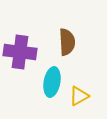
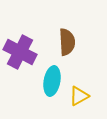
purple cross: rotated 20 degrees clockwise
cyan ellipse: moved 1 px up
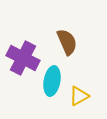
brown semicircle: rotated 20 degrees counterclockwise
purple cross: moved 3 px right, 6 px down
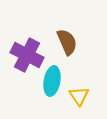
purple cross: moved 4 px right, 3 px up
yellow triangle: rotated 35 degrees counterclockwise
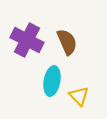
purple cross: moved 15 px up
yellow triangle: rotated 10 degrees counterclockwise
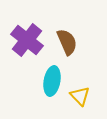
purple cross: rotated 12 degrees clockwise
yellow triangle: moved 1 px right
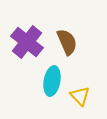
purple cross: moved 2 px down
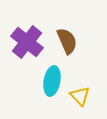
brown semicircle: moved 1 px up
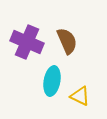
purple cross: rotated 16 degrees counterclockwise
yellow triangle: rotated 20 degrees counterclockwise
